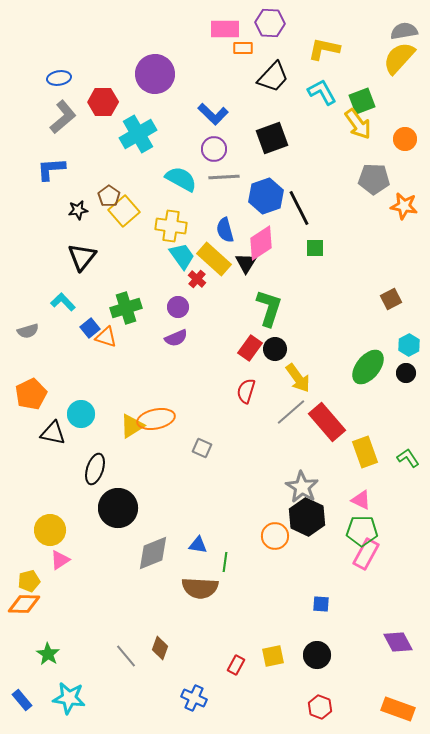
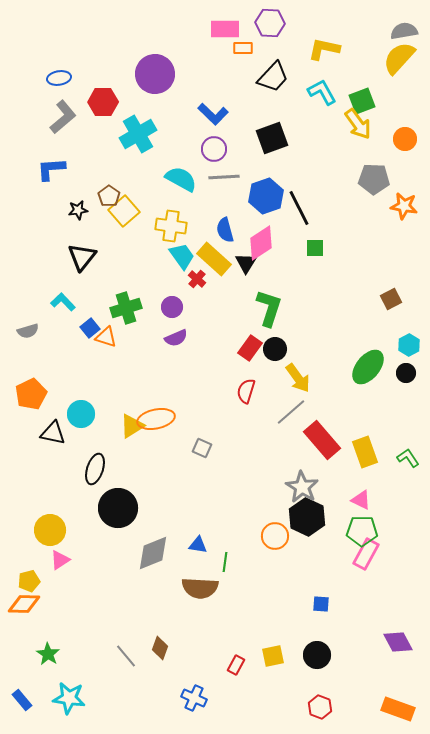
purple circle at (178, 307): moved 6 px left
red rectangle at (327, 422): moved 5 px left, 18 px down
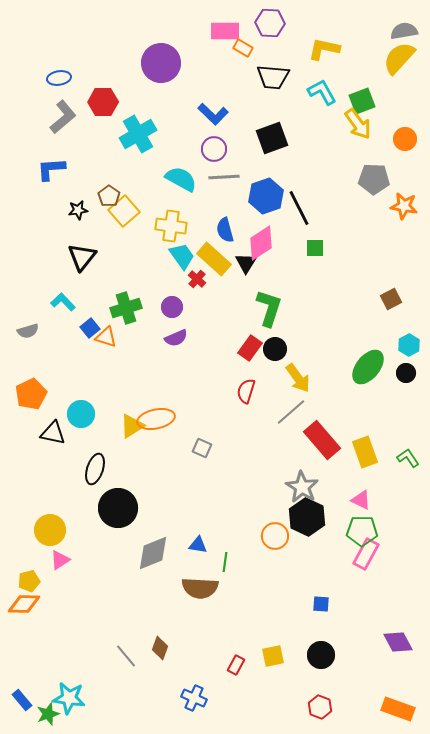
pink rectangle at (225, 29): moved 2 px down
orange rectangle at (243, 48): rotated 30 degrees clockwise
purple circle at (155, 74): moved 6 px right, 11 px up
black trapezoid at (273, 77): rotated 52 degrees clockwise
green star at (48, 654): moved 60 px down; rotated 20 degrees clockwise
black circle at (317, 655): moved 4 px right
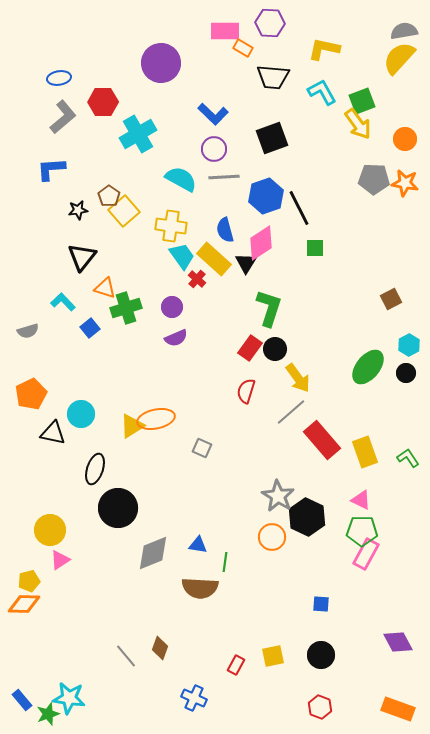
orange star at (404, 206): moved 1 px right, 23 px up
orange triangle at (106, 337): moved 1 px left, 49 px up
gray star at (302, 487): moved 24 px left, 9 px down
orange circle at (275, 536): moved 3 px left, 1 px down
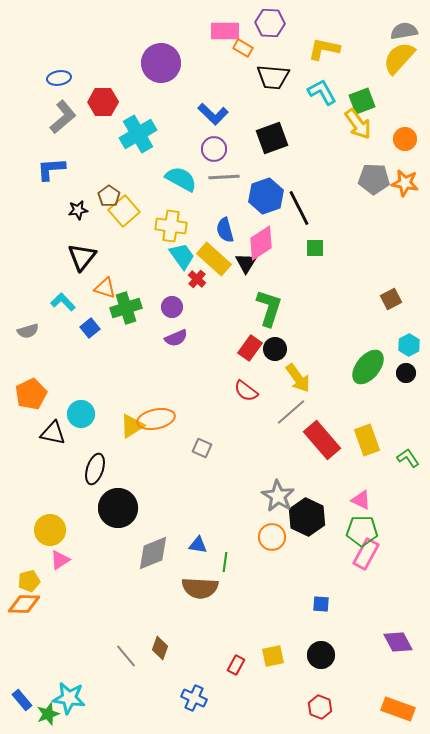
red semicircle at (246, 391): rotated 70 degrees counterclockwise
yellow rectangle at (365, 452): moved 2 px right, 12 px up
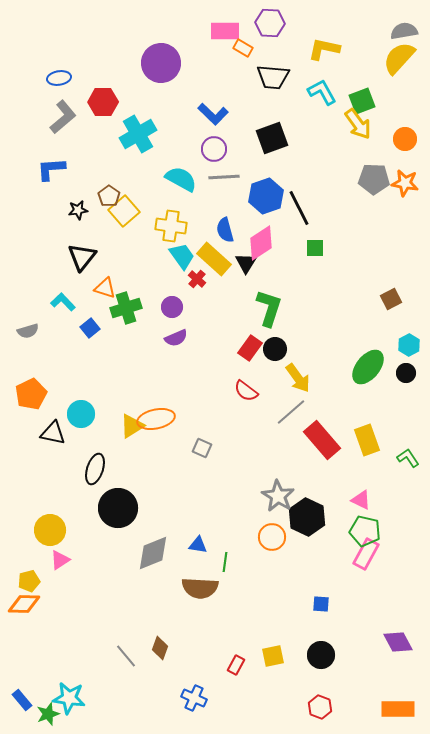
green pentagon at (362, 531): moved 3 px right; rotated 12 degrees clockwise
orange rectangle at (398, 709): rotated 20 degrees counterclockwise
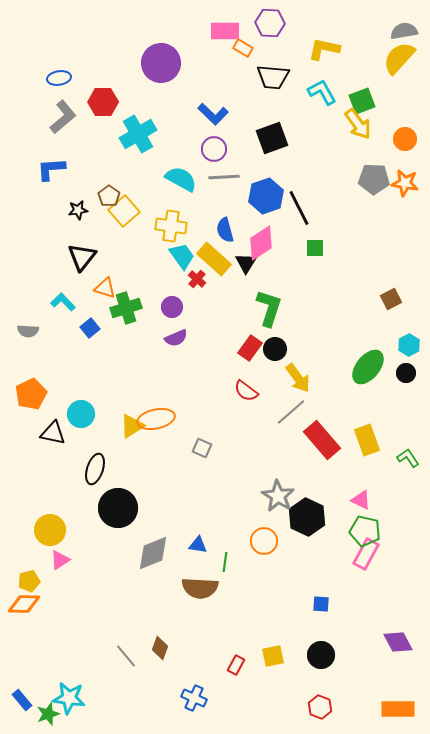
gray semicircle at (28, 331): rotated 20 degrees clockwise
orange circle at (272, 537): moved 8 px left, 4 px down
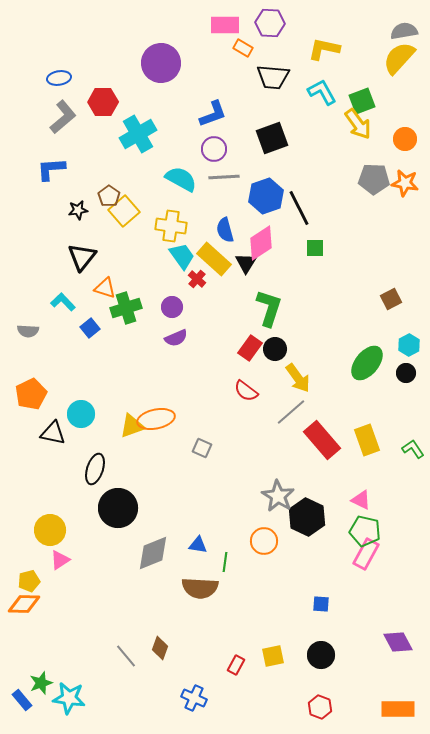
pink rectangle at (225, 31): moved 6 px up
blue L-shape at (213, 114): rotated 64 degrees counterclockwise
green ellipse at (368, 367): moved 1 px left, 4 px up
yellow triangle at (132, 426): rotated 12 degrees clockwise
green L-shape at (408, 458): moved 5 px right, 9 px up
green star at (48, 714): moved 7 px left, 31 px up
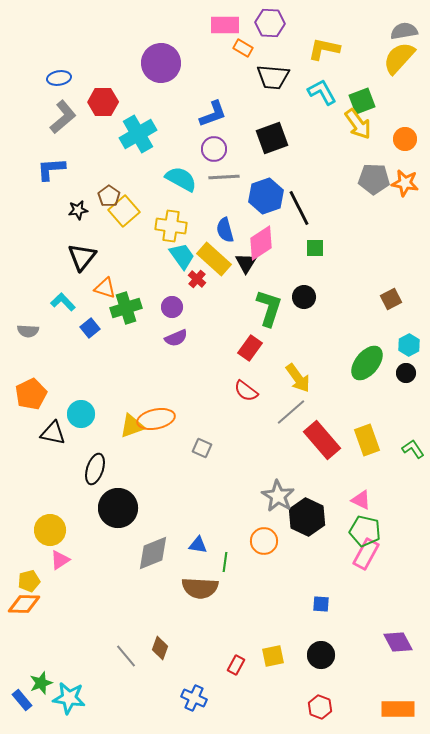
black circle at (275, 349): moved 29 px right, 52 px up
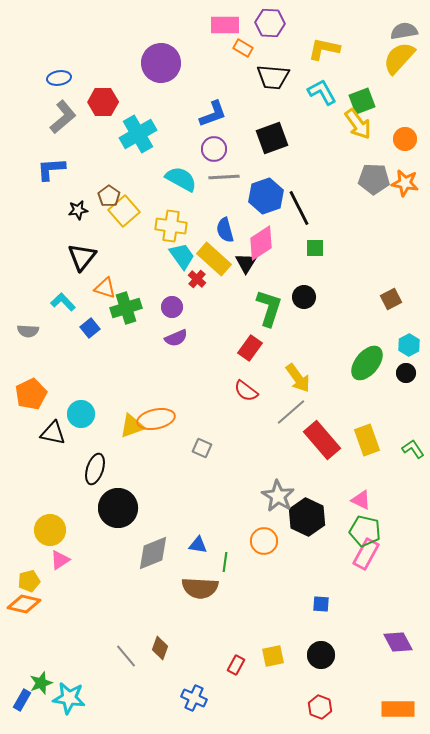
orange diamond at (24, 604): rotated 12 degrees clockwise
blue rectangle at (22, 700): rotated 70 degrees clockwise
